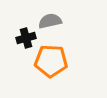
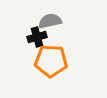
black cross: moved 11 px right, 1 px up
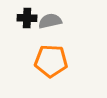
black cross: moved 10 px left, 19 px up; rotated 18 degrees clockwise
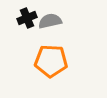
black cross: rotated 24 degrees counterclockwise
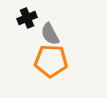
gray semicircle: moved 13 px down; rotated 105 degrees counterclockwise
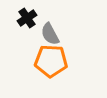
black cross: rotated 12 degrees counterclockwise
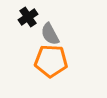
black cross: moved 1 px right, 1 px up
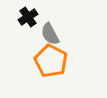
orange pentagon: rotated 24 degrees clockwise
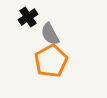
orange pentagon: rotated 16 degrees clockwise
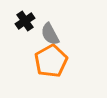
black cross: moved 3 px left, 4 px down
